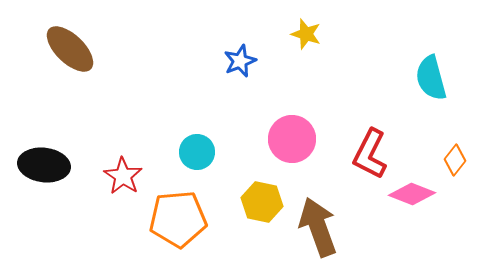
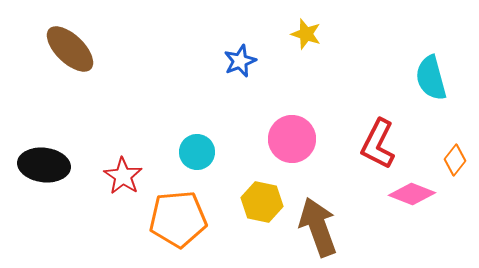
red L-shape: moved 8 px right, 10 px up
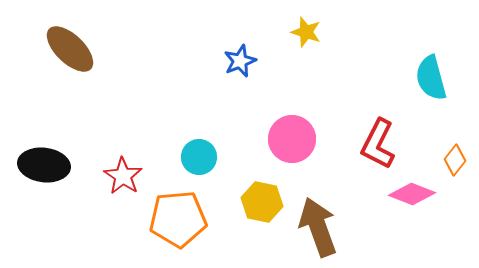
yellow star: moved 2 px up
cyan circle: moved 2 px right, 5 px down
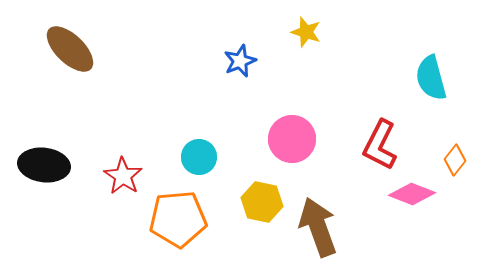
red L-shape: moved 2 px right, 1 px down
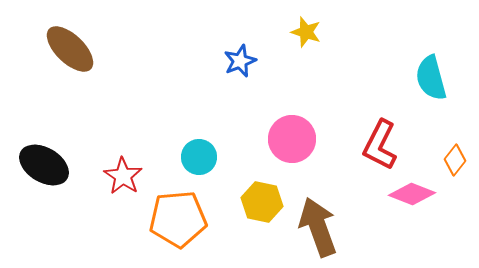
black ellipse: rotated 24 degrees clockwise
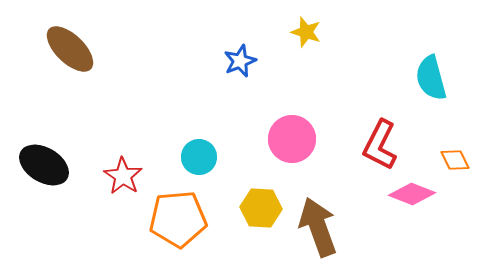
orange diamond: rotated 64 degrees counterclockwise
yellow hexagon: moved 1 px left, 6 px down; rotated 9 degrees counterclockwise
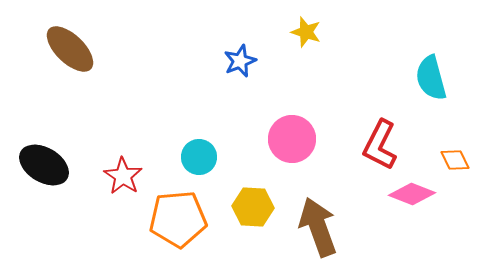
yellow hexagon: moved 8 px left, 1 px up
